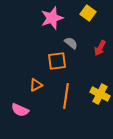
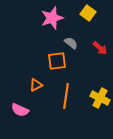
red arrow: rotated 77 degrees counterclockwise
yellow cross: moved 4 px down
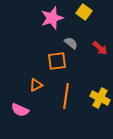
yellow square: moved 4 px left, 1 px up
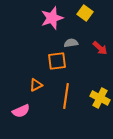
yellow square: moved 1 px right, 1 px down
gray semicircle: rotated 48 degrees counterclockwise
pink semicircle: moved 1 px right, 1 px down; rotated 48 degrees counterclockwise
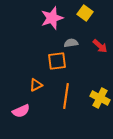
red arrow: moved 2 px up
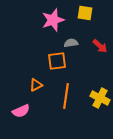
yellow square: rotated 28 degrees counterclockwise
pink star: moved 1 px right, 2 px down
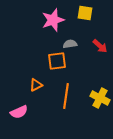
gray semicircle: moved 1 px left, 1 px down
pink semicircle: moved 2 px left, 1 px down
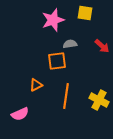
red arrow: moved 2 px right
yellow cross: moved 1 px left, 2 px down
pink semicircle: moved 1 px right, 2 px down
